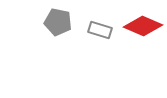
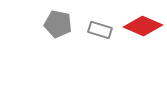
gray pentagon: moved 2 px down
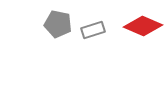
gray rectangle: moved 7 px left; rotated 35 degrees counterclockwise
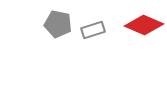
red diamond: moved 1 px right, 1 px up
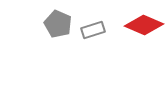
gray pentagon: rotated 12 degrees clockwise
